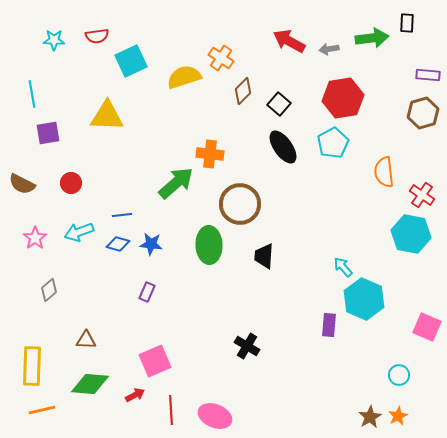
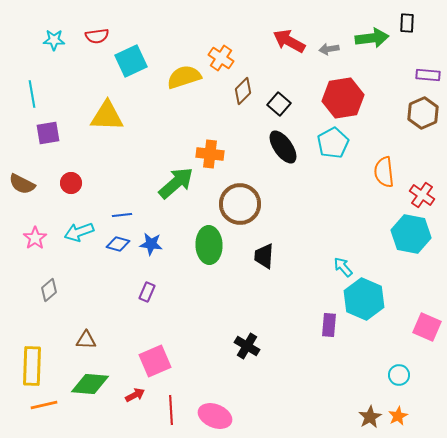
brown hexagon at (423, 113): rotated 8 degrees counterclockwise
orange line at (42, 410): moved 2 px right, 5 px up
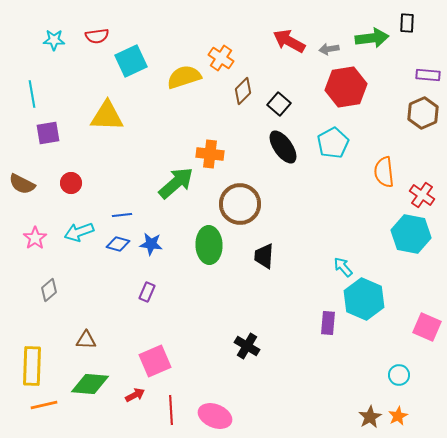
red hexagon at (343, 98): moved 3 px right, 11 px up
purple rectangle at (329, 325): moved 1 px left, 2 px up
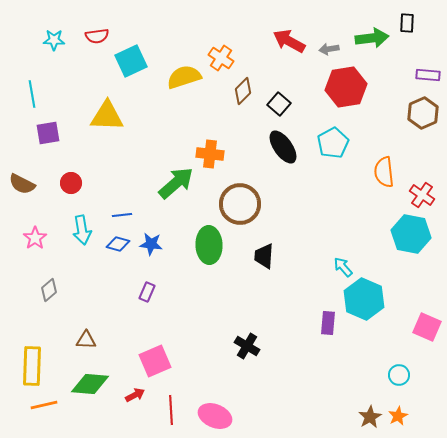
cyan arrow at (79, 232): moved 3 px right, 2 px up; rotated 80 degrees counterclockwise
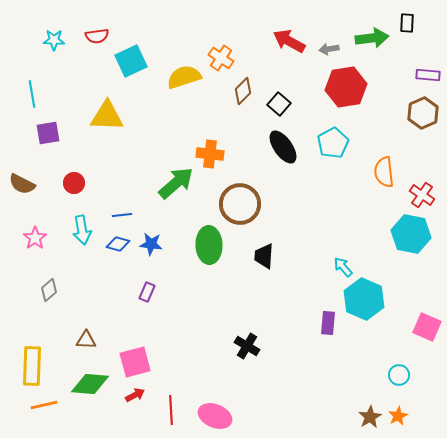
red circle at (71, 183): moved 3 px right
pink square at (155, 361): moved 20 px left, 1 px down; rotated 8 degrees clockwise
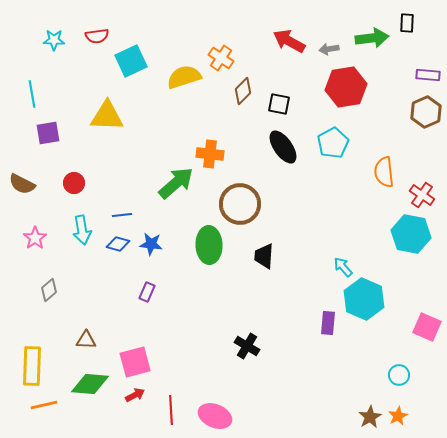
black square at (279, 104): rotated 30 degrees counterclockwise
brown hexagon at (423, 113): moved 3 px right, 1 px up
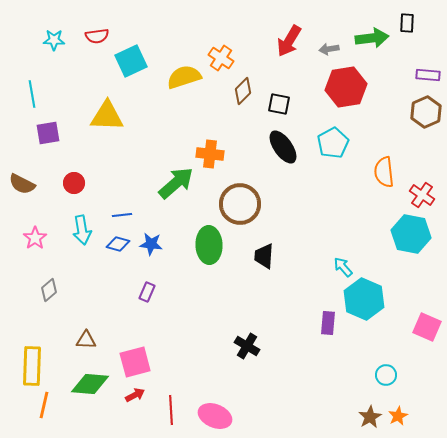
red arrow at (289, 41): rotated 88 degrees counterclockwise
cyan circle at (399, 375): moved 13 px left
orange line at (44, 405): rotated 64 degrees counterclockwise
